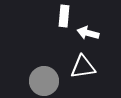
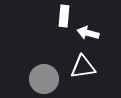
gray circle: moved 2 px up
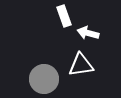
white rectangle: rotated 25 degrees counterclockwise
white triangle: moved 2 px left, 2 px up
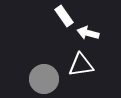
white rectangle: rotated 15 degrees counterclockwise
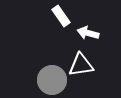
white rectangle: moved 3 px left
gray circle: moved 8 px right, 1 px down
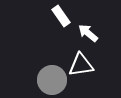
white arrow: rotated 25 degrees clockwise
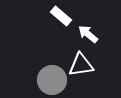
white rectangle: rotated 15 degrees counterclockwise
white arrow: moved 1 px down
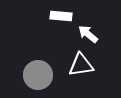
white rectangle: rotated 35 degrees counterclockwise
gray circle: moved 14 px left, 5 px up
